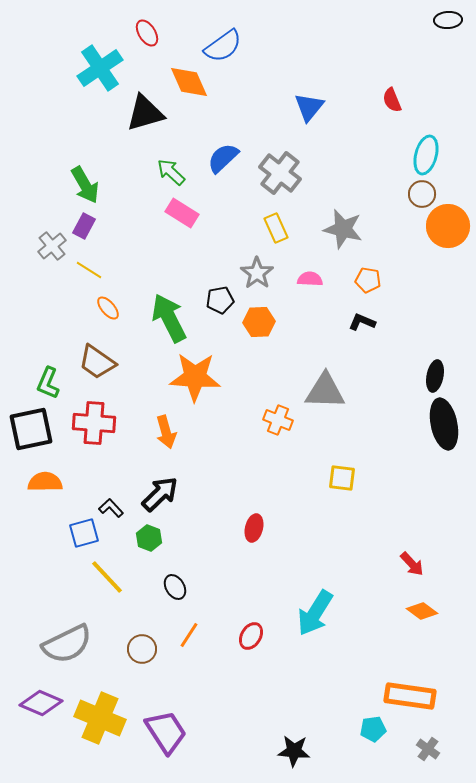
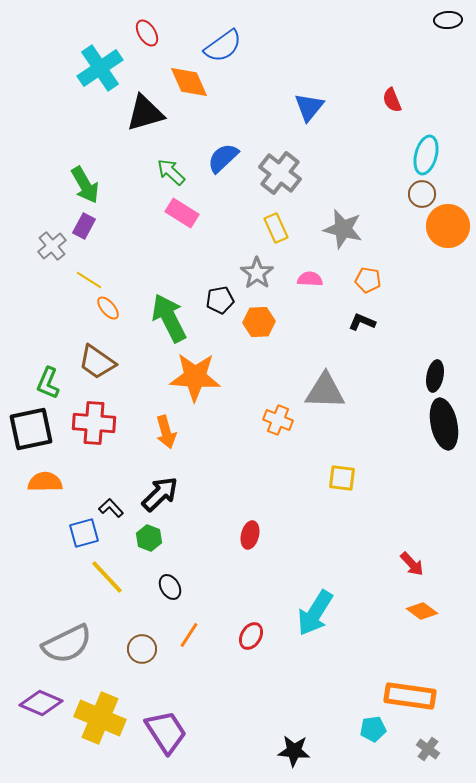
yellow line at (89, 270): moved 10 px down
red ellipse at (254, 528): moved 4 px left, 7 px down
black ellipse at (175, 587): moved 5 px left
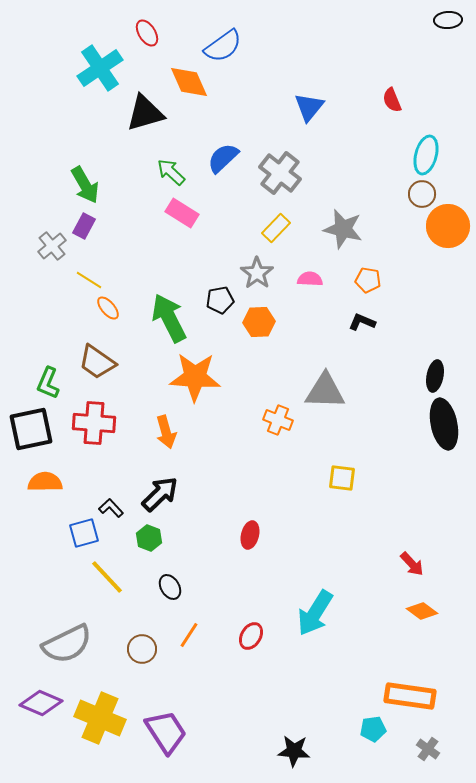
yellow rectangle at (276, 228): rotated 68 degrees clockwise
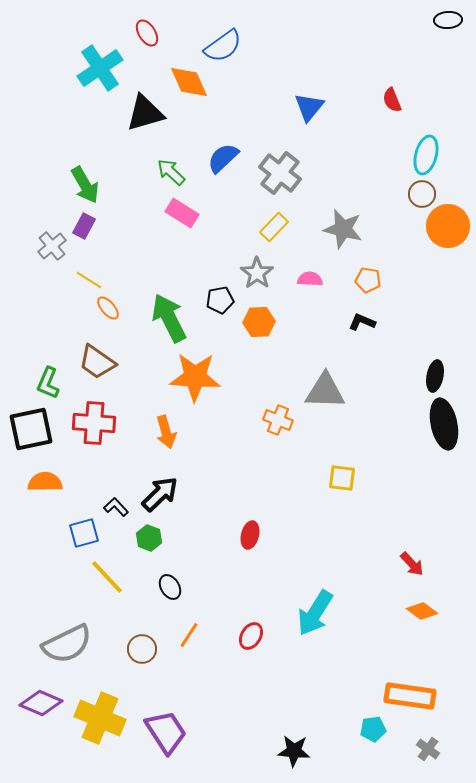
yellow rectangle at (276, 228): moved 2 px left, 1 px up
black L-shape at (111, 508): moved 5 px right, 1 px up
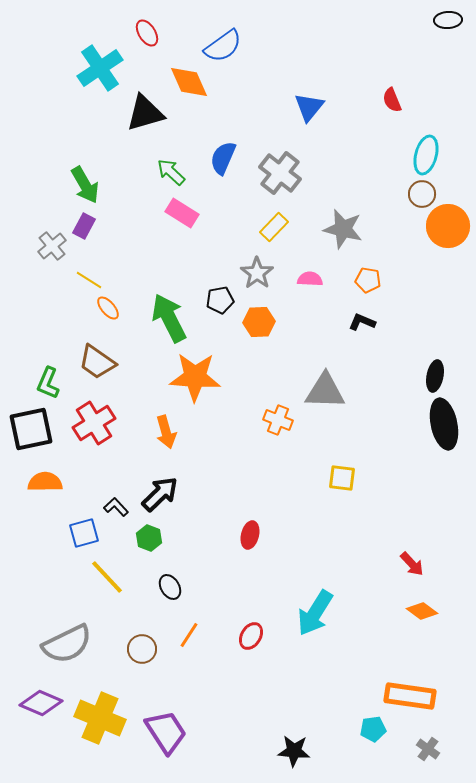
blue semicircle at (223, 158): rotated 24 degrees counterclockwise
red cross at (94, 423): rotated 36 degrees counterclockwise
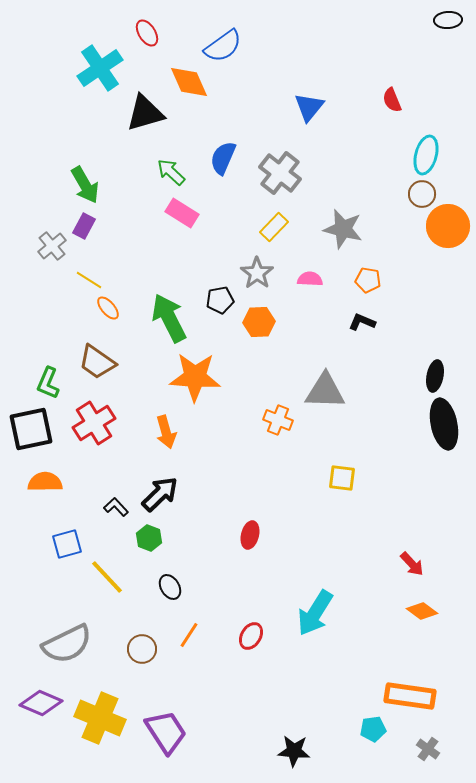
blue square at (84, 533): moved 17 px left, 11 px down
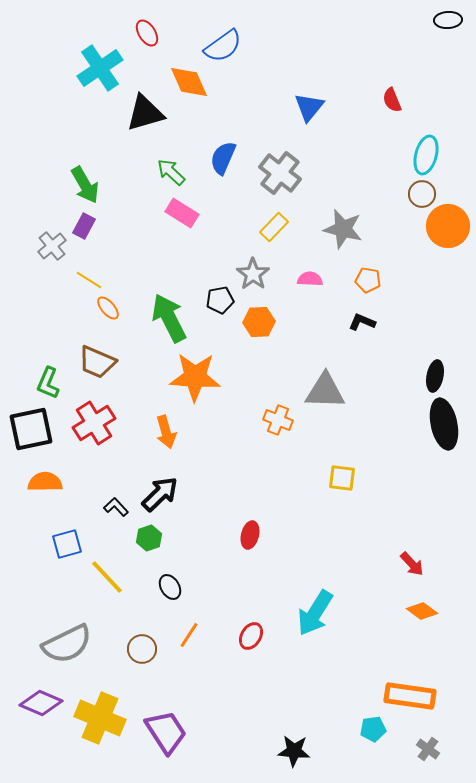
gray star at (257, 273): moved 4 px left, 1 px down
brown trapezoid at (97, 362): rotated 12 degrees counterclockwise
green hexagon at (149, 538): rotated 20 degrees clockwise
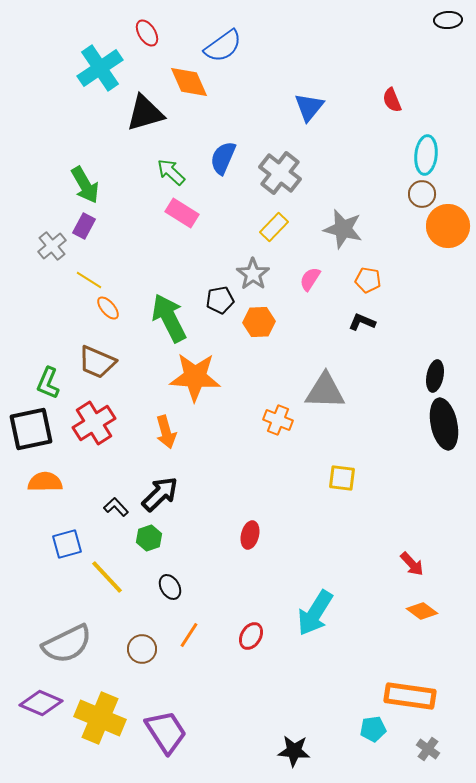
cyan ellipse at (426, 155): rotated 9 degrees counterclockwise
pink semicircle at (310, 279): rotated 60 degrees counterclockwise
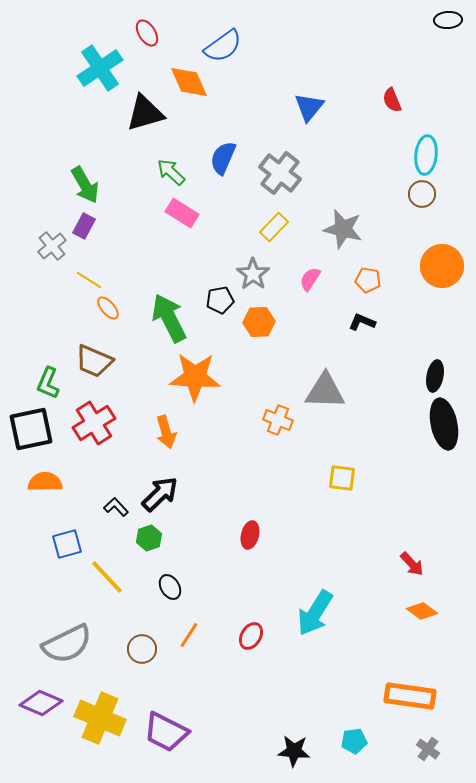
orange circle at (448, 226): moved 6 px left, 40 px down
brown trapezoid at (97, 362): moved 3 px left, 1 px up
cyan pentagon at (373, 729): moved 19 px left, 12 px down
purple trapezoid at (166, 732): rotated 150 degrees clockwise
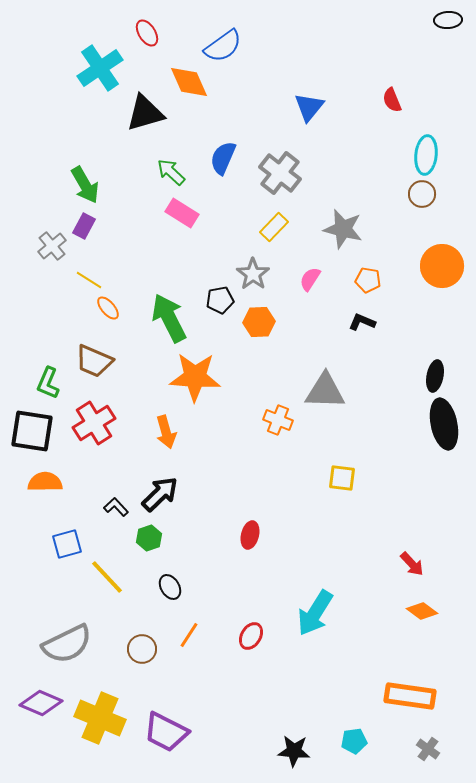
black square at (31, 429): moved 1 px right, 2 px down; rotated 21 degrees clockwise
